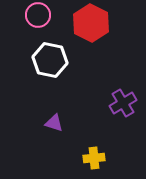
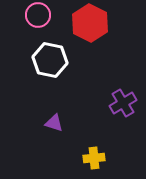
red hexagon: moved 1 px left
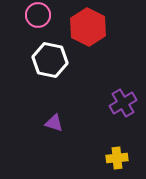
red hexagon: moved 2 px left, 4 px down
yellow cross: moved 23 px right
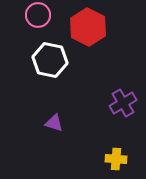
yellow cross: moved 1 px left, 1 px down; rotated 10 degrees clockwise
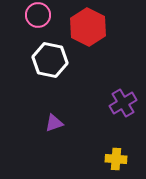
purple triangle: rotated 36 degrees counterclockwise
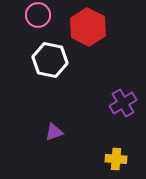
purple triangle: moved 9 px down
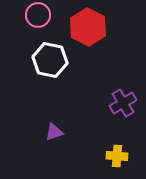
yellow cross: moved 1 px right, 3 px up
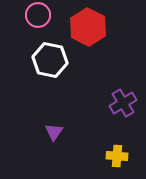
purple triangle: rotated 36 degrees counterclockwise
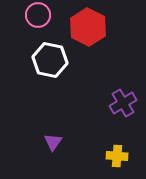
purple triangle: moved 1 px left, 10 px down
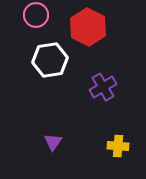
pink circle: moved 2 px left
white hexagon: rotated 20 degrees counterclockwise
purple cross: moved 20 px left, 16 px up
yellow cross: moved 1 px right, 10 px up
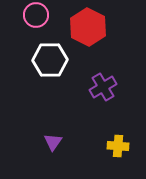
white hexagon: rotated 8 degrees clockwise
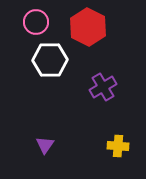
pink circle: moved 7 px down
purple triangle: moved 8 px left, 3 px down
